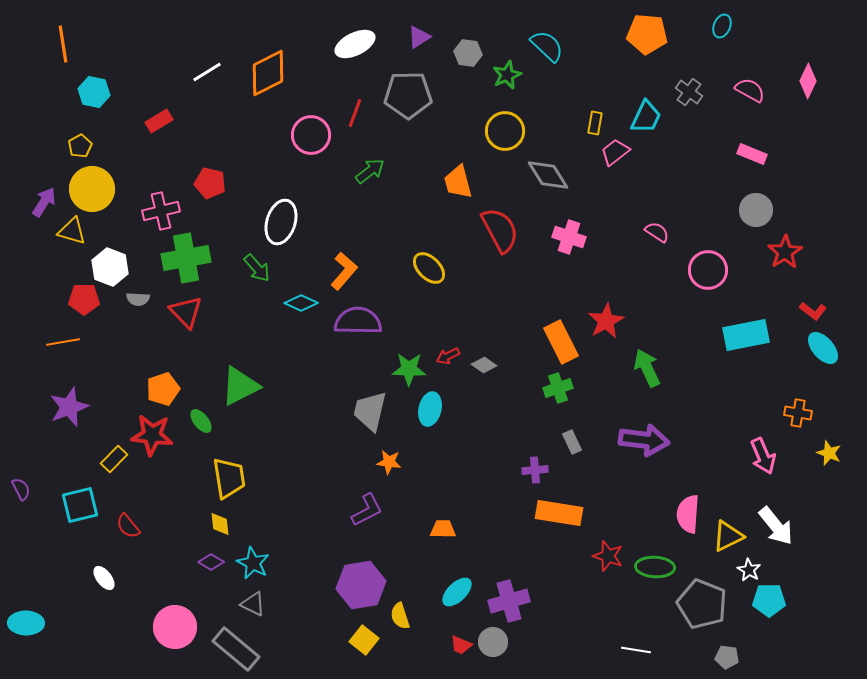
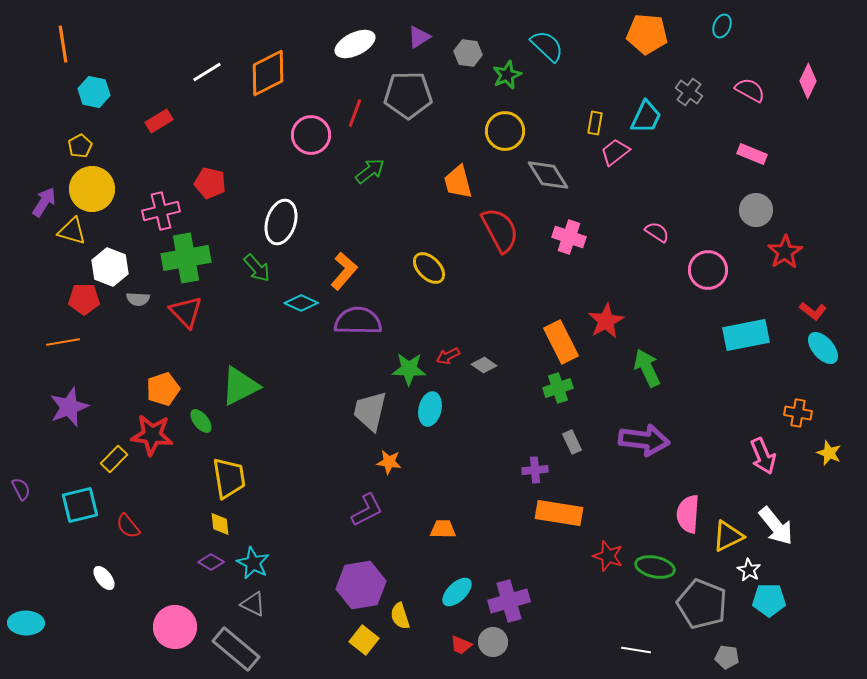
green ellipse at (655, 567): rotated 9 degrees clockwise
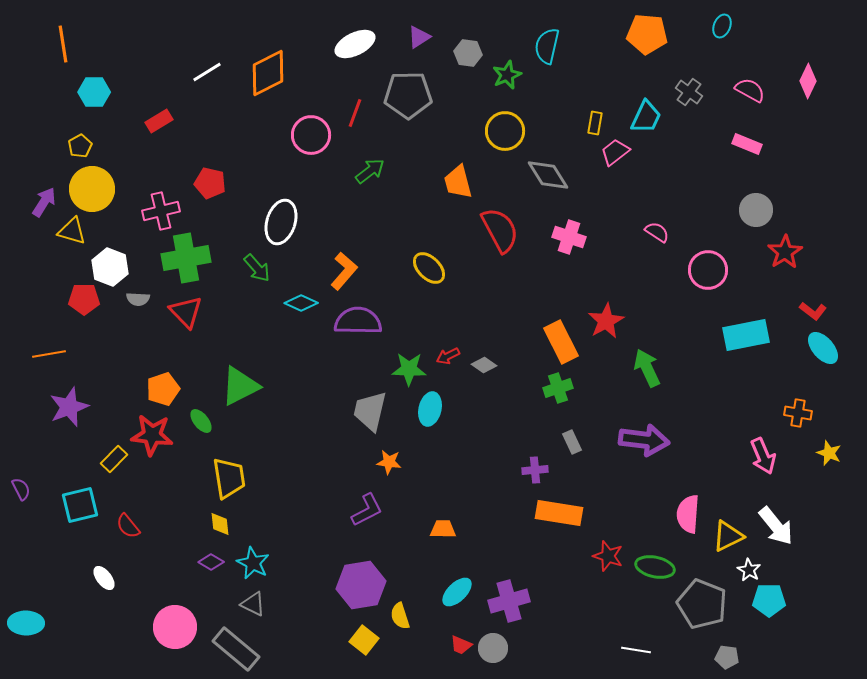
cyan semicircle at (547, 46): rotated 120 degrees counterclockwise
cyan hexagon at (94, 92): rotated 12 degrees counterclockwise
pink rectangle at (752, 154): moved 5 px left, 10 px up
orange line at (63, 342): moved 14 px left, 12 px down
gray circle at (493, 642): moved 6 px down
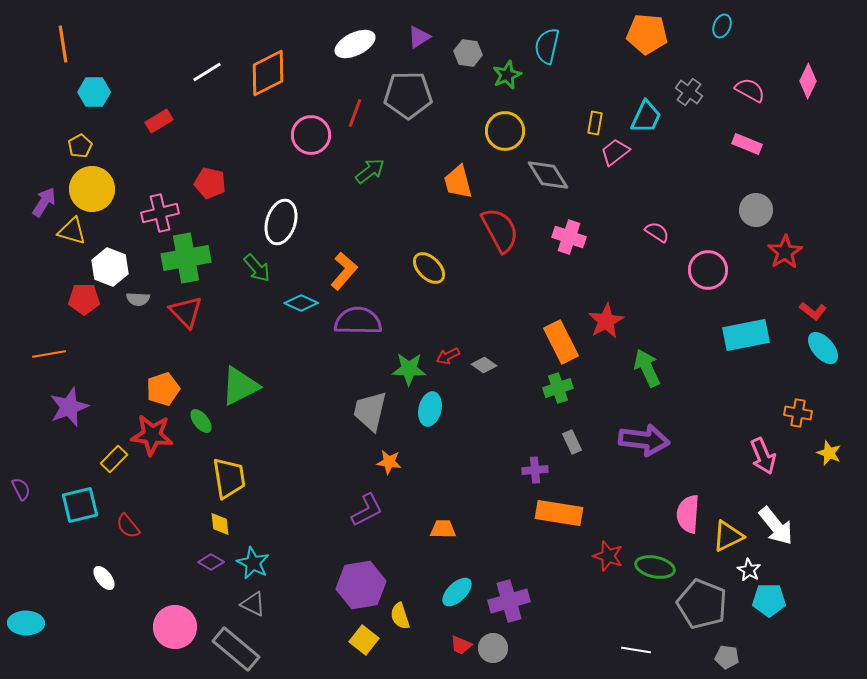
pink cross at (161, 211): moved 1 px left, 2 px down
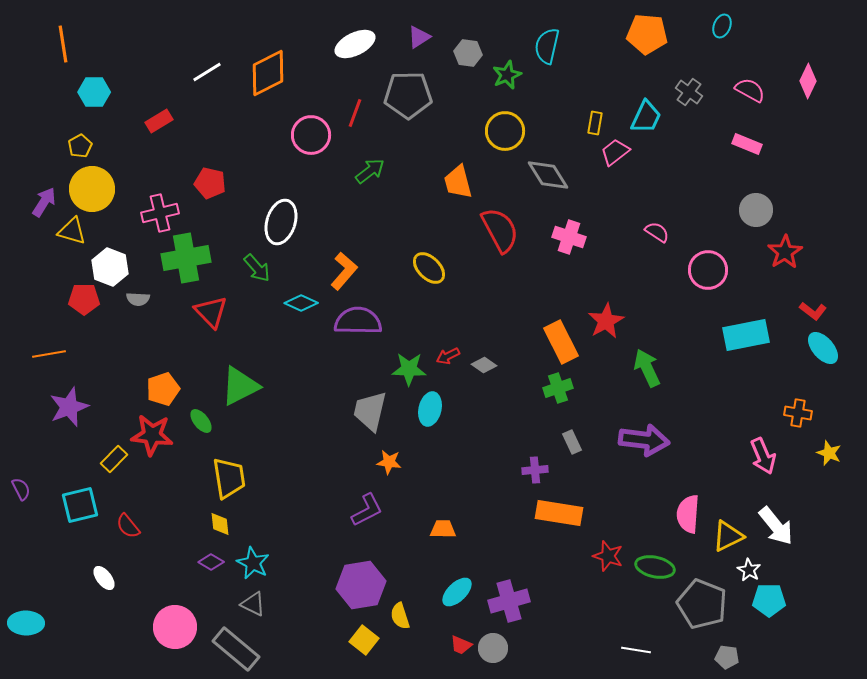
red triangle at (186, 312): moved 25 px right
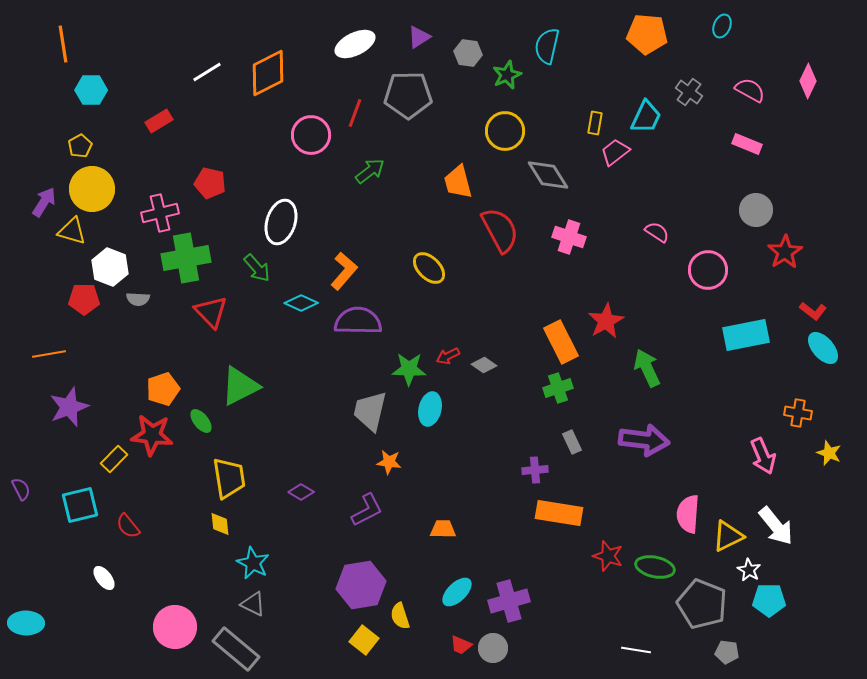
cyan hexagon at (94, 92): moved 3 px left, 2 px up
purple diamond at (211, 562): moved 90 px right, 70 px up
gray pentagon at (727, 657): moved 5 px up
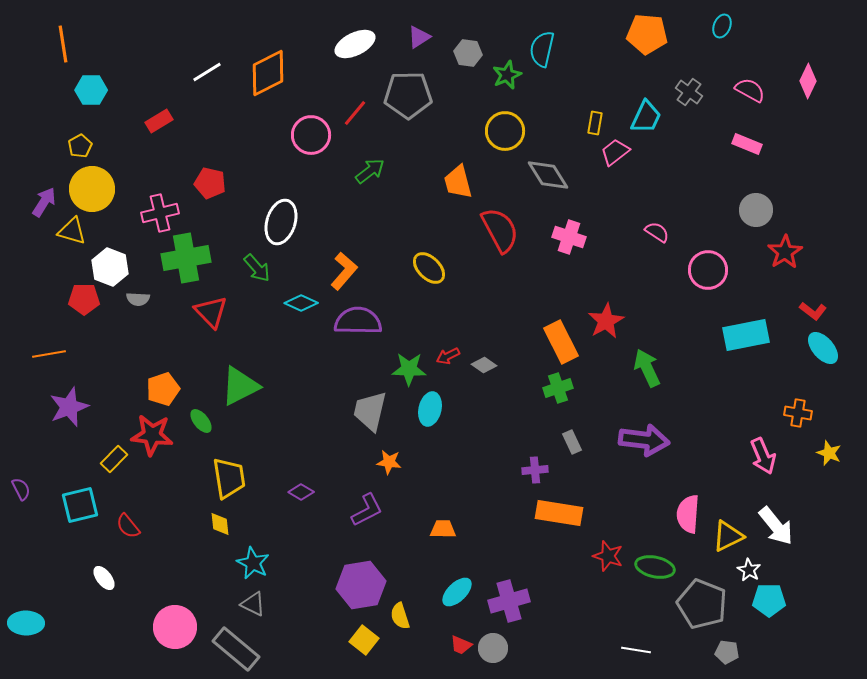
cyan semicircle at (547, 46): moved 5 px left, 3 px down
red line at (355, 113): rotated 20 degrees clockwise
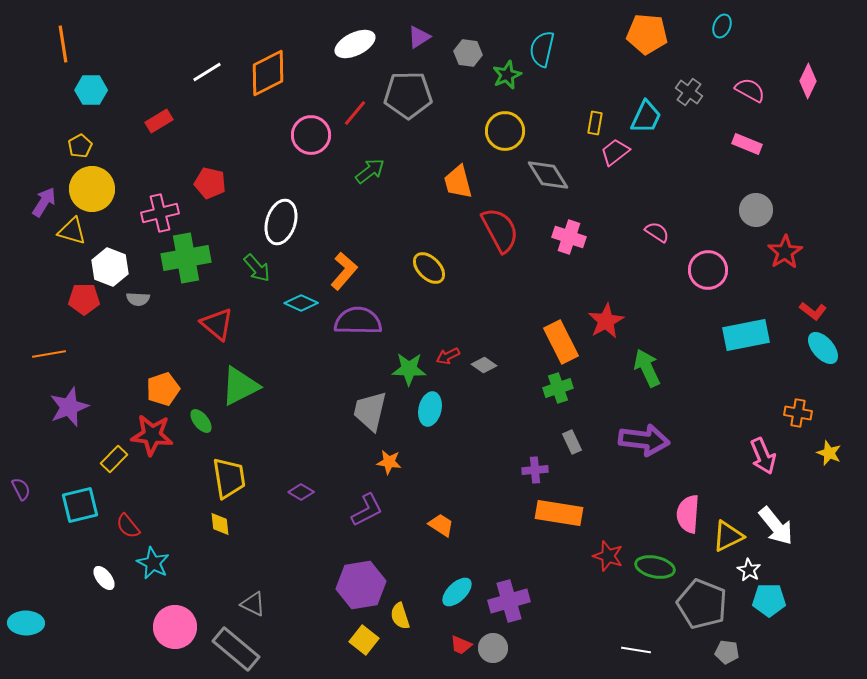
red triangle at (211, 312): moved 6 px right, 12 px down; rotated 6 degrees counterclockwise
orange trapezoid at (443, 529): moved 2 px left, 4 px up; rotated 32 degrees clockwise
cyan star at (253, 563): moved 100 px left
